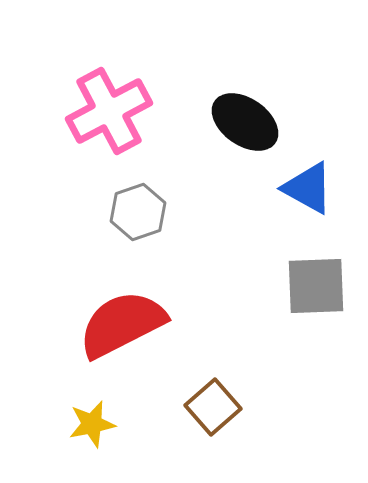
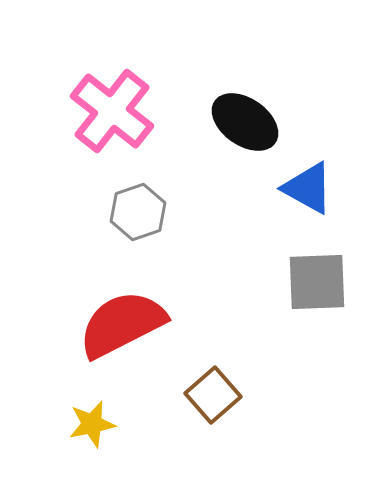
pink cross: moved 3 px right; rotated 24 degrees counterclockwise
gray square: moved 1 px right, 4 px up
brown square: moved 12 px up
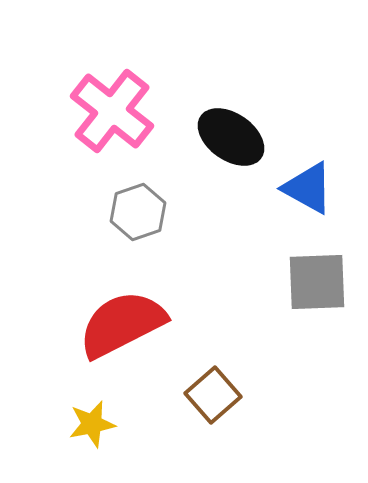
black ellipse: moved 14 px left, 15 px down
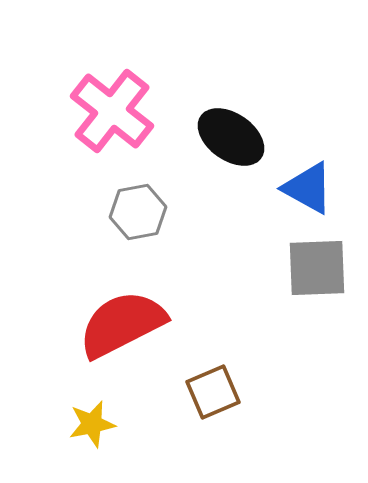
gray hexagon: rotated 8 degrees clockwise
gray square: moved 14 px up
brown square: moved 3 px up; rotated 18 degrees clockwise
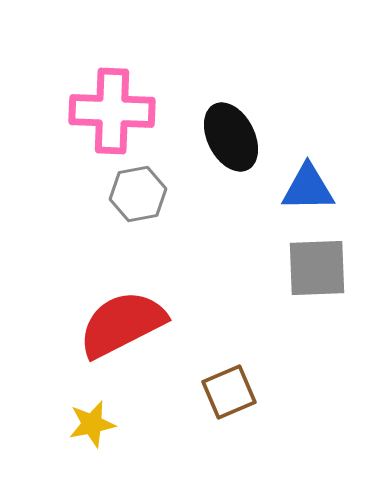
pink cross: rotated 36 degrees counterclockwise
black ellipse: rotated 28 degrees clockwise
blue triangle: rotated 30 degrees counterclockwise
gray hexagon: moved 18 px up
brown square: moved 16 px right
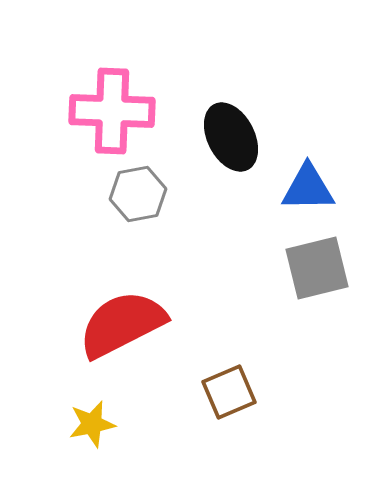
gray square: rotated 12 degrees counterclockwise
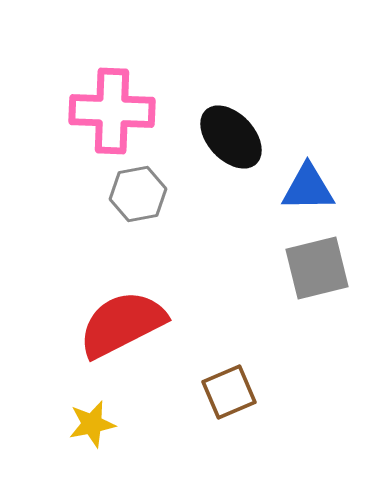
black ellipse: rotated 16 degrees counterclockwise
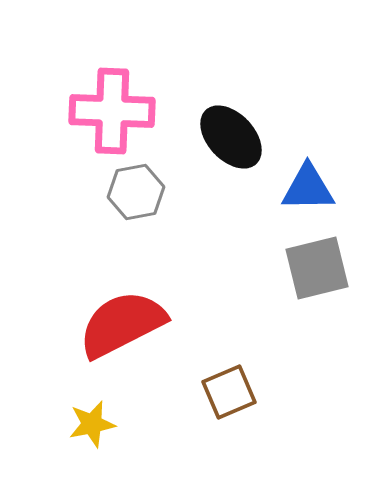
gray hexagon: moved 2 px left, 2 px up
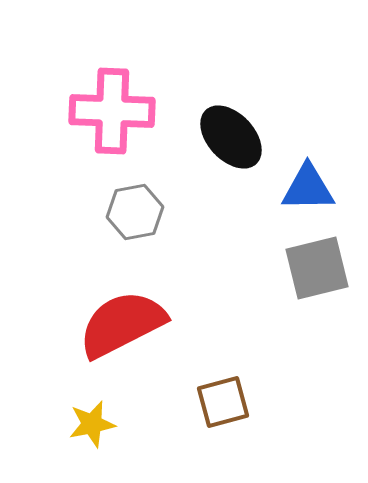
gray hexagon: moved 1 px left, 20 px down
brown square: moved 6 px left, 10 px down; rotated 8 degrees clockwise
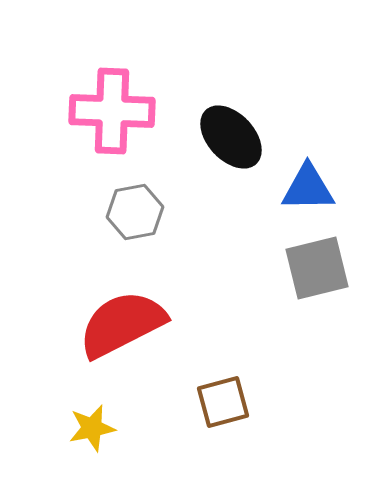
yellow star: moved 4 px down
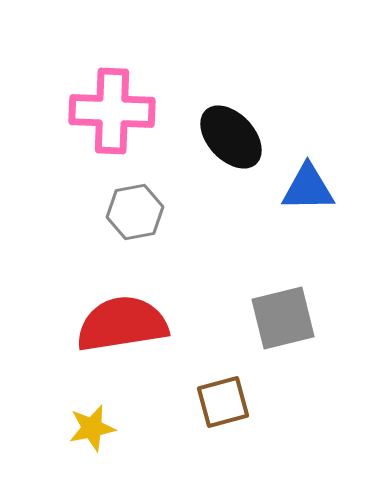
gray square: moved 34 px left, 50 px down
red semicircle: rotated 18 degrees clockwise
